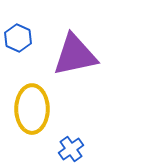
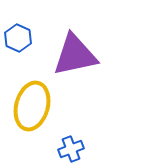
yellow ellipse: moved 3 px up; rotated 15 degrees clockwise
blue cross: rotated 15 degrees clockwise
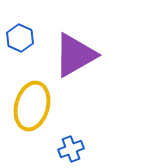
blue hexagon: moved 2 px right
purple triangle: rotated 18 degrees counterclockwise
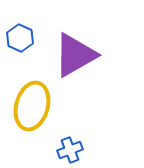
blue cross: moved 1 px left, 1 px down
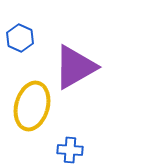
purple triangle: moved 12 px down
blue cross: rotated 25 degrees clockwise
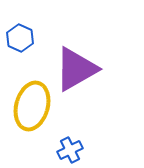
purple triangle: moved 1 px right, 2 px down
blue cross: rotated 30 degrees counterclockwise
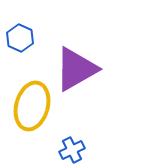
blue cross: moved 2 px right
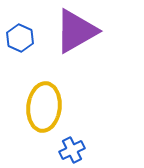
purple triangle: moved 38 px up
yellow ellipse: moved 12 px right, 1 px down; rotated 9 degrees counterclockwise
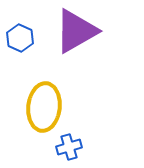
blue cross: moved 3 px left, 3 px up; rotated 10 degrees clockwise
